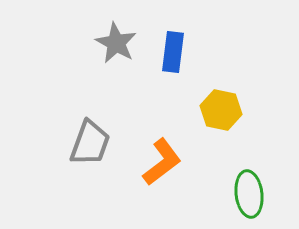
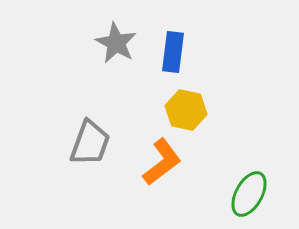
yellow hexagon: moved 35 px left
green ellipse: rotated 36 degrees clockwise
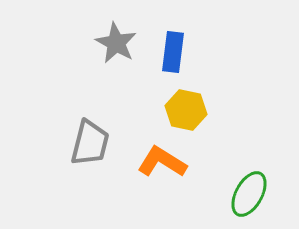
gray trapezoid: rotated 6 degrees counterclockwise
orange L-shape: rotated 111 degrees counterclockwise
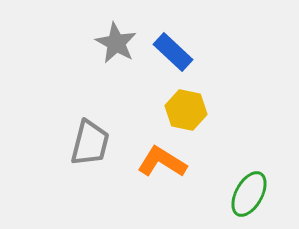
blue rectangle: rotated 54 degrees counterclockwise
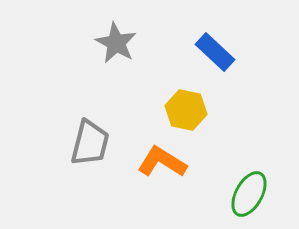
blue rectangle: moved 42 px right
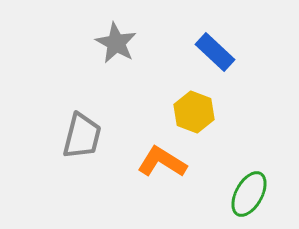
yellow hexagon: moved 8 px right, 2 px down; rotated 9 degrees clockwise
gray trapezoid: moved 8 px left, 7 px up
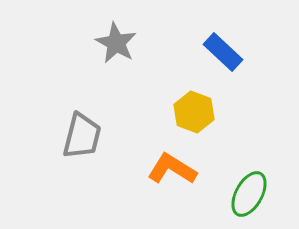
blue rectangle: moved 8 px right
orange L-shape: moved 10 px right, 7 px down
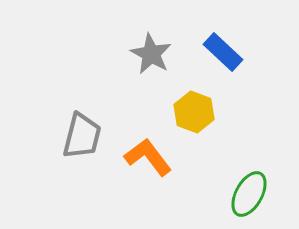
gray star: moved 35 px right, 11 px down
orange L-shape: moved 24 px left, 12 px up; rotated 21 degrees clockwise
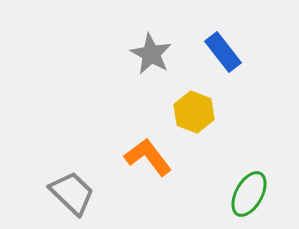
blue rectangle: rotated 9 degrees clockwise
gray trapezoid: moved 10 px left, 57 px down; rotated 60 degrees counterclockwise
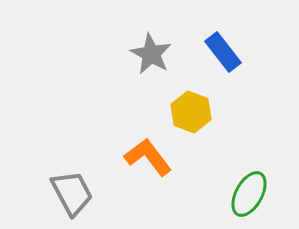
yellow hexagon: moved 3 px left
gray trapezoid: rotated 18 degrees clockwise
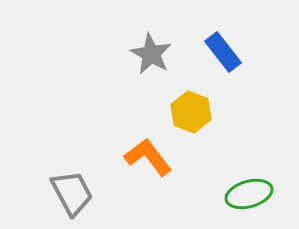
green ellipse: rotated 45 degrees clockwise
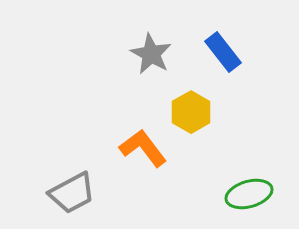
yellow hexagon: rotated 9 degrees clockwise
orange L-shape: moved 5 px left, 9 px up
gray trapezoid: rotated 90 degrees clockwise
